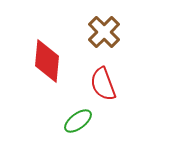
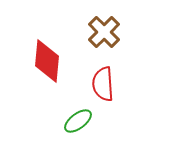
red semicircle: rotated 16 degrees clockwise
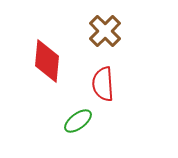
brown cross: moved 1 px right, 1 px up
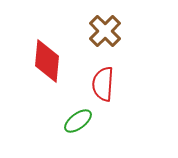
red semicircle: rotated 8 degrees clockwise
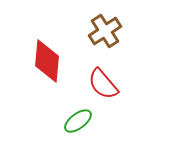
brown cross: rotated 12 degrees clockwise
red semicircle: rotated 44 degrees counterclockwise
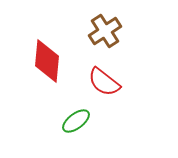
red semicircle: moved 1 px right, 2 px up; rotated 12 degrees counterclockwise
green ellipse: moved 2 px left
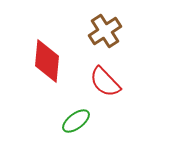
red semicircle: moved 1 px right; rotated 8 degrees clockwise
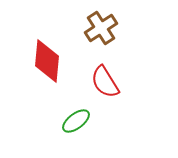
brown cross: moved 4 px left, 3 px up
red semicircle: rotated 12 degrees clockwise
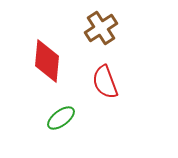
red semicircle: rotated 12 degrees clockwise
green ellipse: moved 15 px left, 3 px up
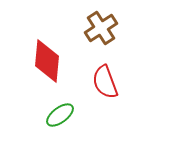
green ellipse: moved 1 px left, 3 px up
